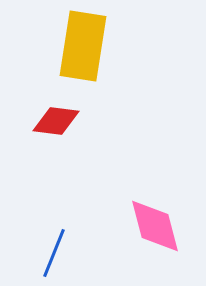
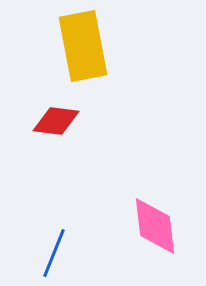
yellow rectangle: rotated 20 degrees counterclockwise
pink diamond: rotated 8 degrees clockwise
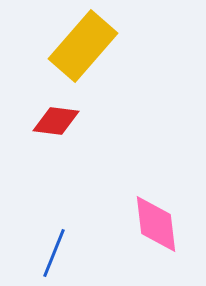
yellow rectangle: rotated 52 degrees clockwise
pink diamond: moved 1 px right, 2 px up
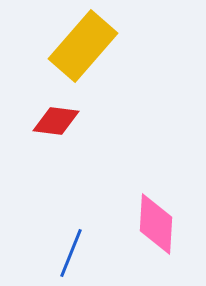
pink diamond: rotated 10 degrees clockwise
blue line: moved 17 px right
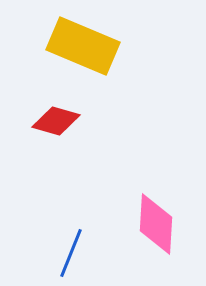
yellow rectangle: rotated 72 degrees clockwise
red diamond: rotated 9 degrees clockwise
